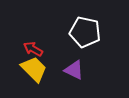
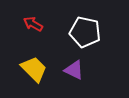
red arrow: moved 25 px up
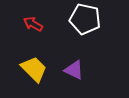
white pentagon: moved 13 px up
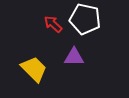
red arrow: moved 20 px right; rotated 12 degrees clockwise
purple triangle: moved 13 px up; rotated 25 degrees counterclockwise
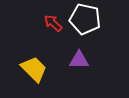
red arrow: moved 1 px up
purple triangle: moved 5 px right, 3 px down
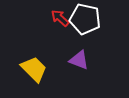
red arrow: moved 7 px right, 5 px up
purple triangle: rotated 20 degrees clockwise
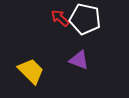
yellow trapezoid: moved 3 px left, 2 px down
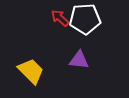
white pentagon: rotated 16 degrees counterclockwise
purple triangle: rotated 15 degrees counterclockwise
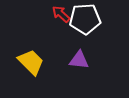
red arrow: moved 1 px right, 4 px up
yellow trapezoid: moved 9 px up
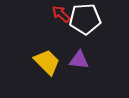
yellow trapezoid: moved 16 px right
